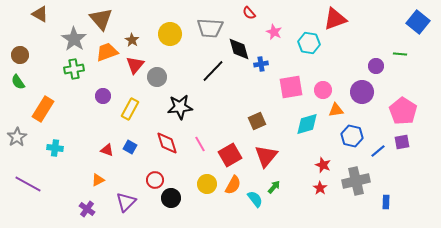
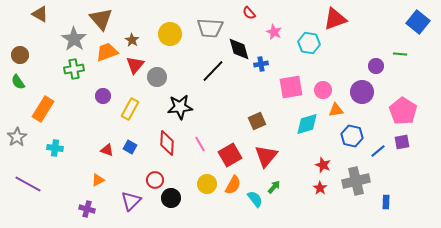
red diamond at (167, 143): rotated 20 degrees clockwise
purple triangle at (126, 202): moved 5 px right, 1 px up
purple cross at (87, 209): rotated 21 degrees counterclockwise
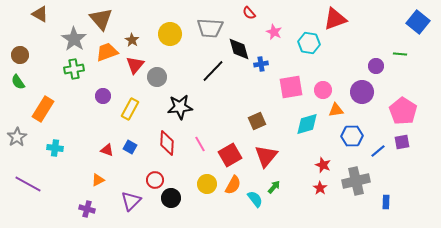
blue hexagon at (352, 136): rotated 15 degrees counterclockwise
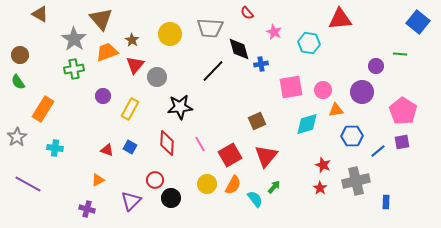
red semicircle at (249, 13): moved 2 px left
red triangle at (335, 19): moved 5 px right; rotated 15 degrees clockwise
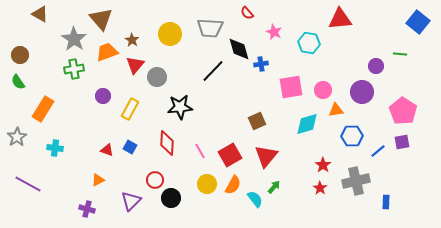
pink line at (200, 144): moved 7 px down
red star at (323, 165): rotated 14 degrees clockwise
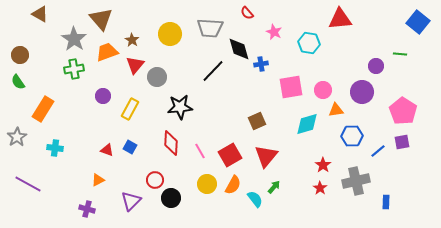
red diamond at (167, 143): moved 4 px right
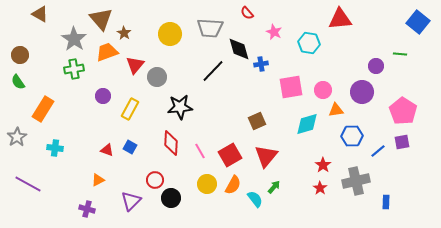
brown star at (132, 40): moved 8 px left, 7 px up
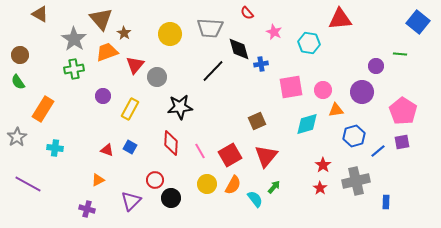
blue hexagon at (352, 136): moved 2 px right; rotated 15 degrees counterclockwise
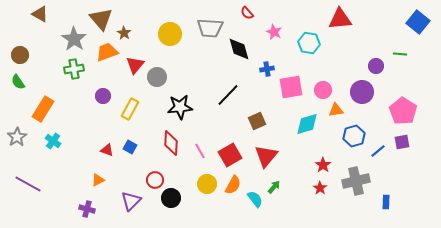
blue cross at (261, 64): moved 6 px right, 5 px down
black line at (213, 71): moved 15 px right, 24 px down
cyan cross at (55, 148): moved 2 px left, 7 px up; rotated 28 degrees clockwise
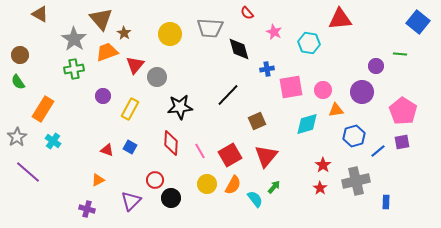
purple line at (28, 184): moved 12 px up; rotated 12 degrees clockwise
